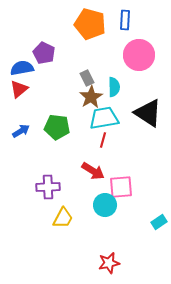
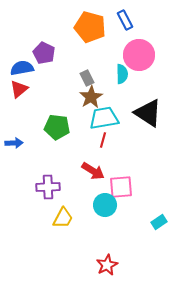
blue rectangle: rotated 30 degrees counterclockwise
orange pentagon: moved 3 px down
cyan semicircle: moved 8 px right, 13 px up
blue arrow: moved 7 px left, 12 px down; rotated 30 degrees clockwise
red star: moved 2 px left, 2 px down; rotated 15 degrees counterclockwise
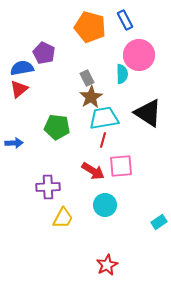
pink square: moved 21 px up
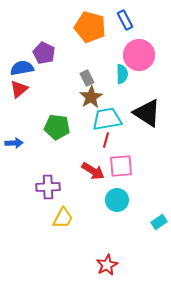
black triangle: moved 1 px left
cyan trapezoid: moved 3 px right, 1 px down
red line: moved 3 px right
cyan circle: moved 12 px right, 5 px up
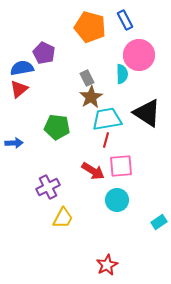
purple cross: rotated 25 degrees counterclockwise
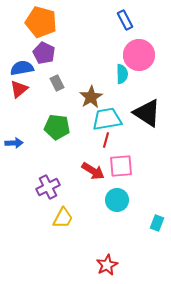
orange pentagon: moved 49 px left, 5 px up
gray rectangle: moved 30 px left, 5 px down
cyan rectangle: moved 2 px left, 1 px down; rotated 35 degrees counterclockwise
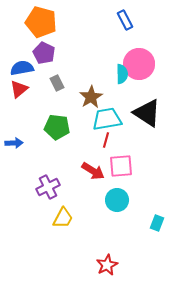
pink circle: moved 9 px down
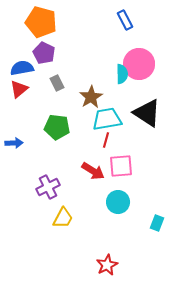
cyan circle: moved 1 px right, 2 px down
